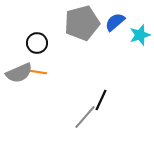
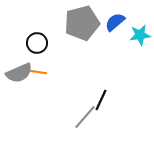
cyan star: rotated 10 degrees clockwise
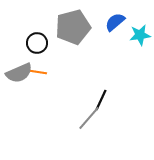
gray pentagon: moved 9 px left, 4 px down
gray line: moved 4 px right, 1 px down
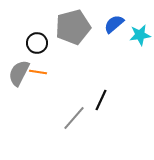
blue semicircle: moved 1 px left, 2 px down
gray semicircle: rotated 140 degrees clockwise
gray line: moved 15 px left
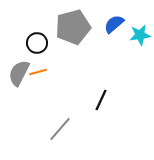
orange line: rotated 24 degrees counterclockwise
gray line: moved 14 px left, 11 px down
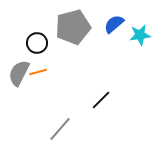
black line: rotated 20 degrees clockwise
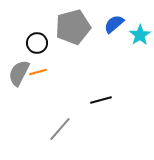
cyan star: rotated 25 degrees counterclockwise
black line: rotated 30 degrees clockwise
